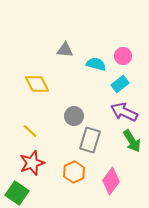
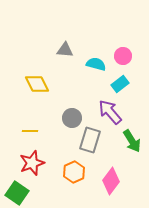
purple arrow: moved 14 px left; rotated 24 degrees clockwise
gray circle: moved 2 px left, 2 px down
yellow line: rotated 42 degrees counterclockwise
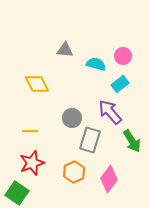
pink diamond: moved 2 px left, 2 px up
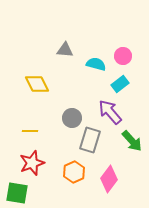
green arrow: rotated 10 degrees counterclockwise
green square: rotated 25 degrees counterclockwise
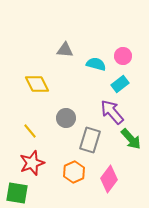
purple arrow: moved 2 px right
gray circle: moved 6 px left
yellow line: rotated 49 degrees clockwise
green arrow: moved 1 px left, 2 px up
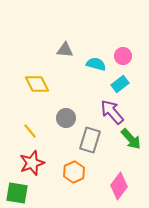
pink diamond: moved 10 px right, 7 px down
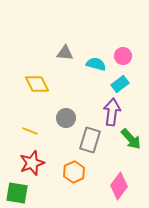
gray triangle: moved 3 px down
purple arrow: rotated 48 degrees clockwise
yellow line: rotated 28 degrees counterclockwise
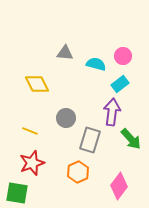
orange hexagon: moved 4 px right
